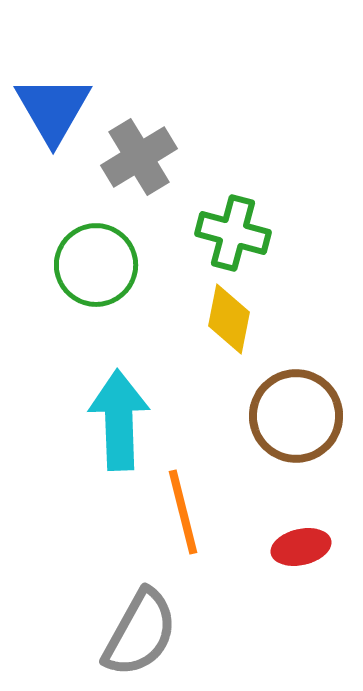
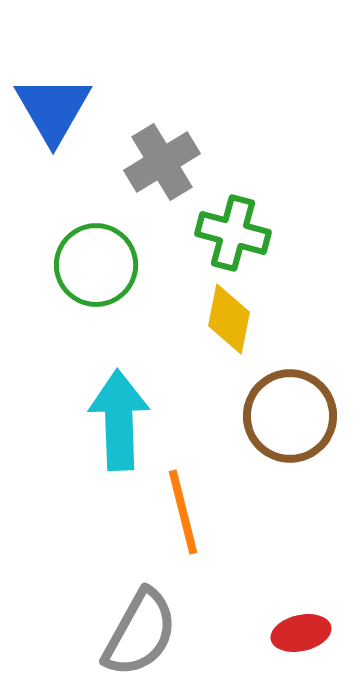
gray cross: moved 23 px right, 5 px down
brown circle: moved 6 px left
red ellipse: moved 86 px down
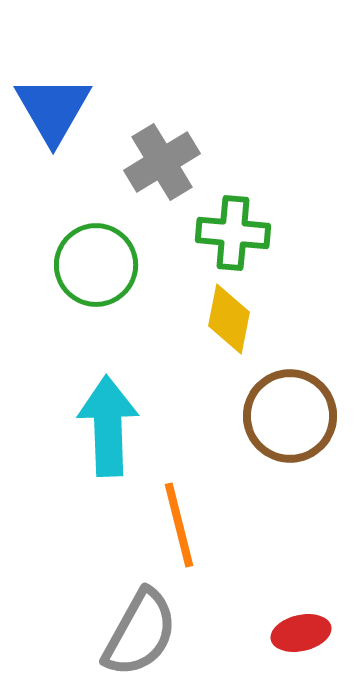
green cross: rotated 10 degrees counterclockwise
cyan arrow: moved 11 px left, 6 px down
orange line: moved 4 px left, 13 px down
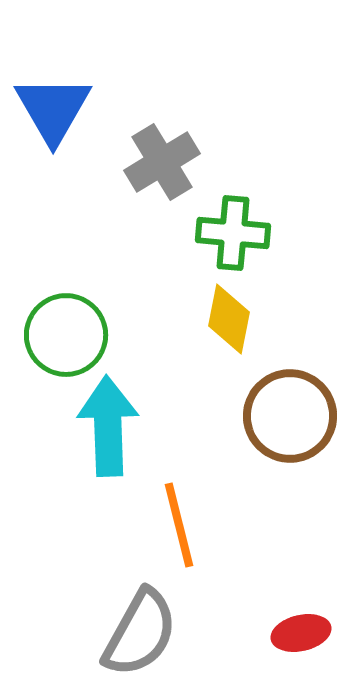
green circle: moved 30 px left, 70 px down
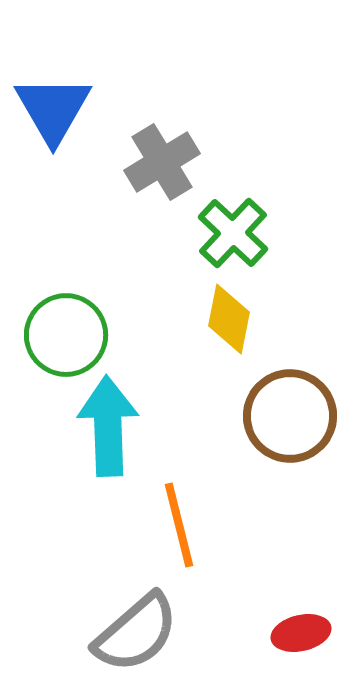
green cross: rotated 38 degrees clockwise
gray semicircle: moved 4 px left; rotated 20 degrees clockwise
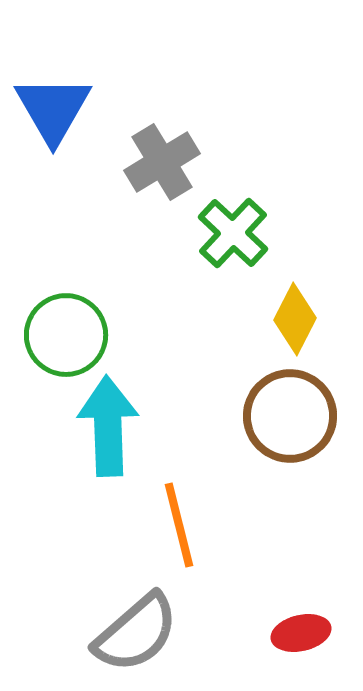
yellow diamond: moved 66 px right; rotated 16 degrees clockwise
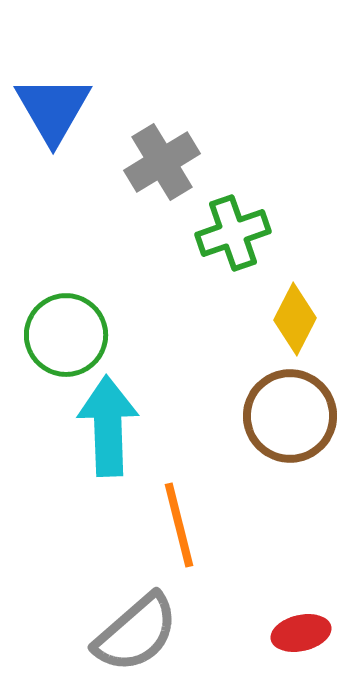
green cross: rotated 28 degrees clockwise
